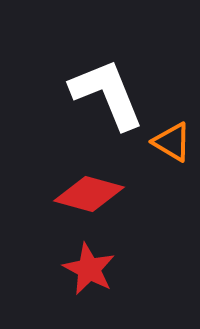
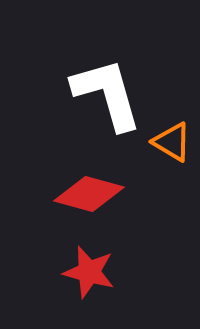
white L-shape: rotated 6 degrees clockwise
red star: moved 3 px down; rotated 12 degrees counterclockwise
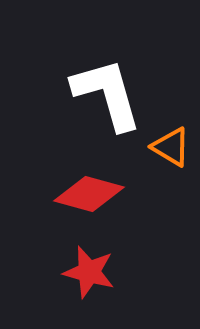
orange triangle: moved 1 px left, 5 px down
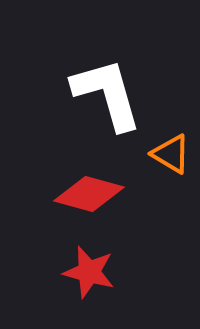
orange triangle: moved 7 px down
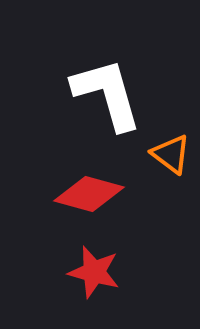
orange triangle: rotated 6 degrees clockwise
red star: moved 5 px right
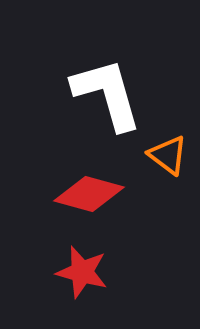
orange triangle: moved 3 px left, 1 px down
red star: moved 12 px left
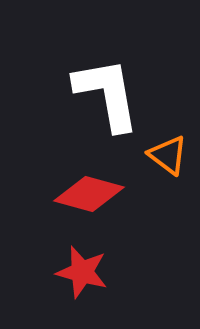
white L-shape: rotated 6 degrees clockwise
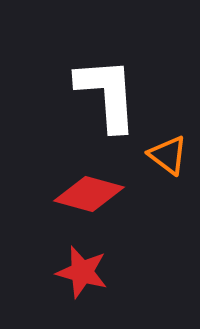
white L-shape: rotated 6 degrees clockwise
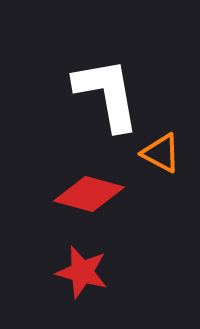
white L-shape: rotated 6 degrees counterclockwise
orange triangle: moved 7 px left, 2 px up; rotated 9 degrees counterclockwise
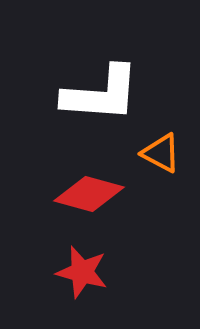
white L-shape: moved 6 px left; rotated 104 degrees clockwise
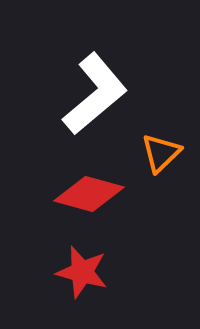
white L-shape: moved 6 px left; rotated 44 degrees counterclockwise
orange triangle: rotated 48 degrees clockwise
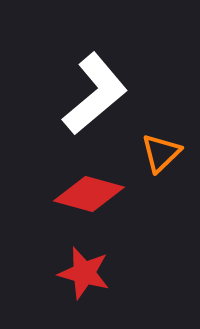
red star: moved 2 px right, 1 px down
